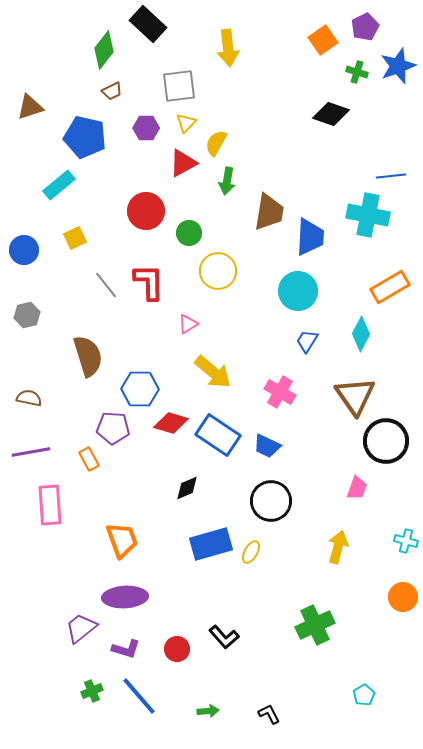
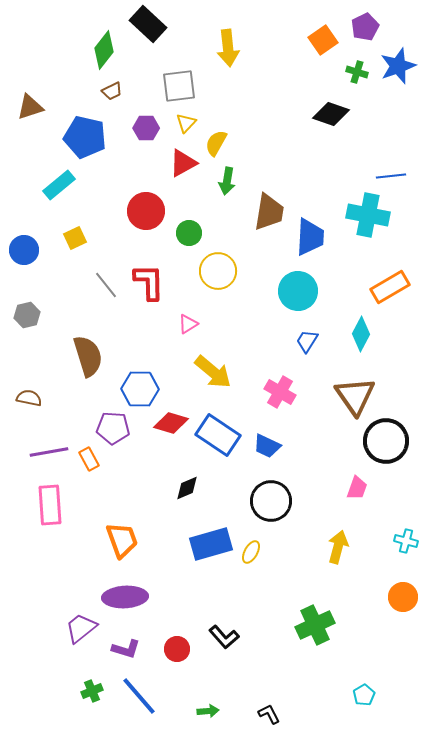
purple line at (31, 452): moved 18 px right
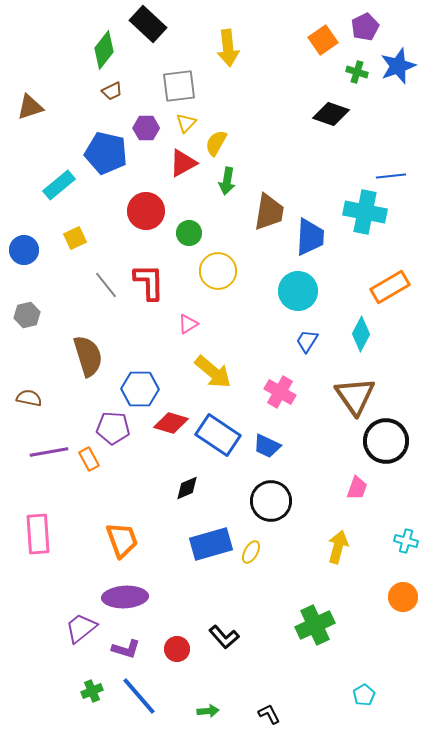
blue pentagon at (85, 137): moved 21 px right, 16 px down
cyan cross at (368, 215): moved 3 px left, 3 px up
pink rectangle at (50, 505): moved 12 px left, 29 px down
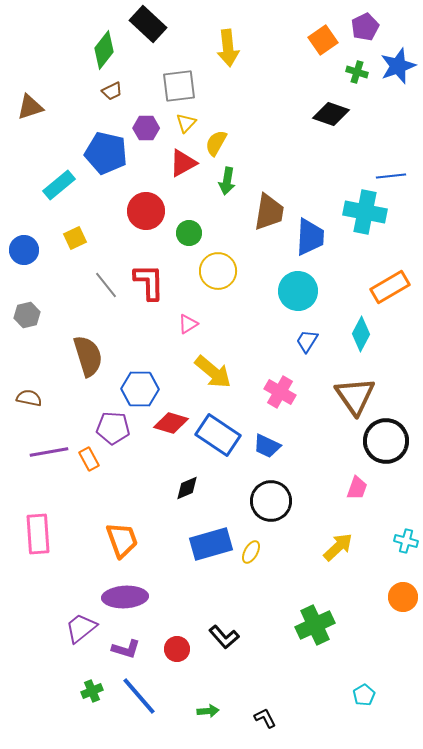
yellow arrow at (338, 547): rotated 32 degrees clockwise
black L-shape at (269, 714): moved 4 px left, 4 px down
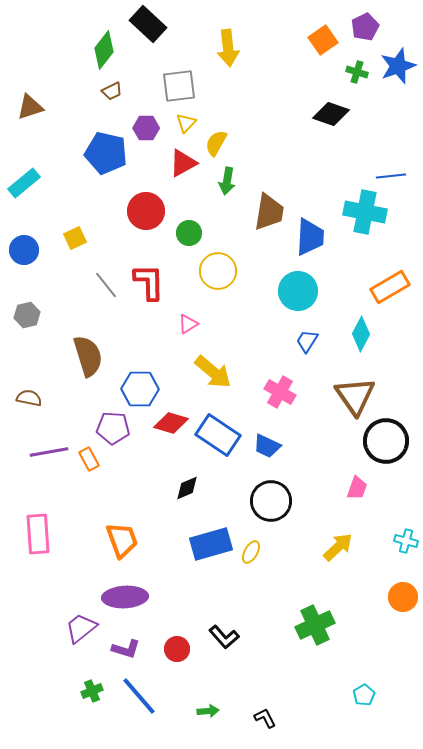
cyan rectangle at (59, 185): moved 35 px left, 2 px up
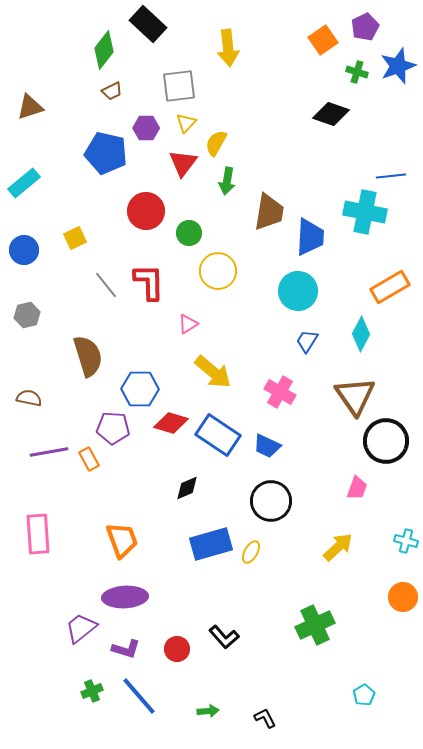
red triangle at (183, 163): rotated 24 degrees counterclockwise
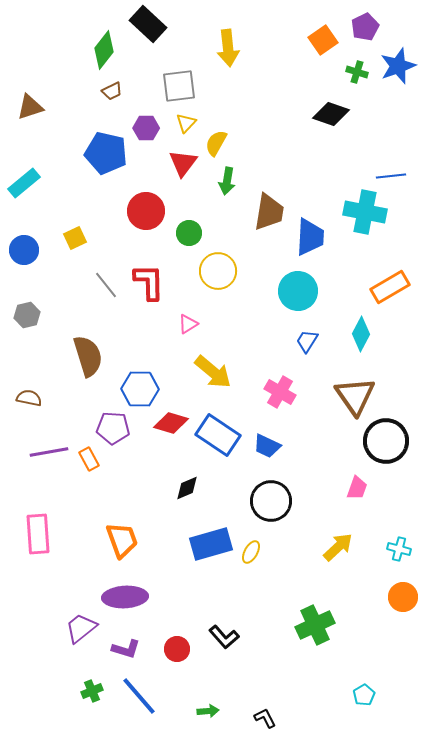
cyan cross at (406, 541): moved 7 px left, 8 px down
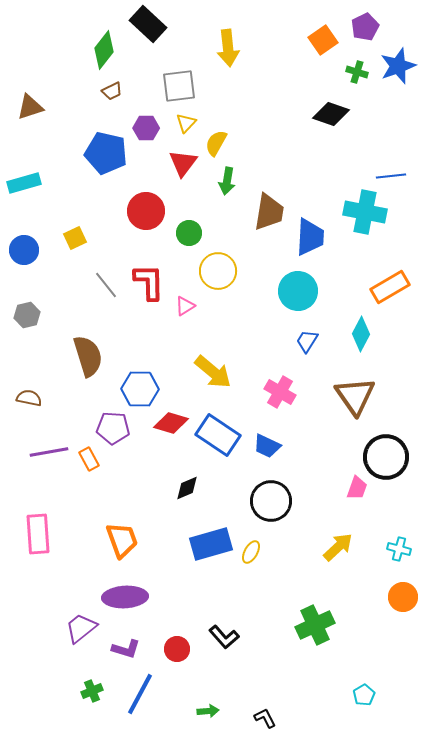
cyan rectangle at (24, 183): rotated 24 degrees clockwise
pink triangle at (188, 324): moved 3 px left, 18 px up
black circle at (386, 441): moved 16 px down
blue line at (139, 696): moved 1 px right, 2 px up; rotated 69 degrees clockwise
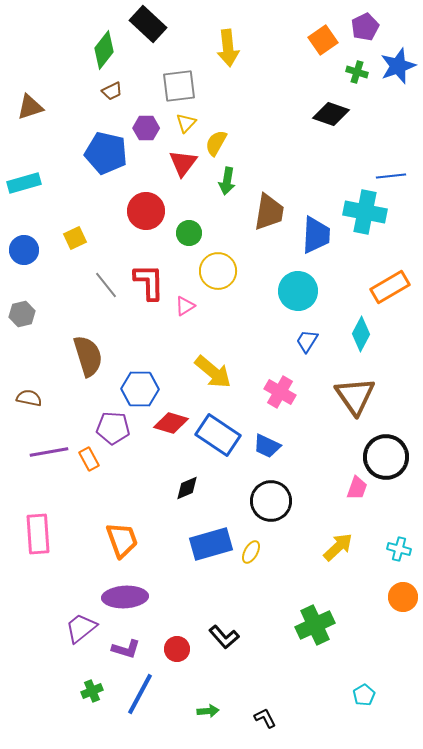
blue trapezoid at (310, 237): moved 6 px right, 2 px up
gray hexagon at (27, 315): moved 5 px left, 1 px up
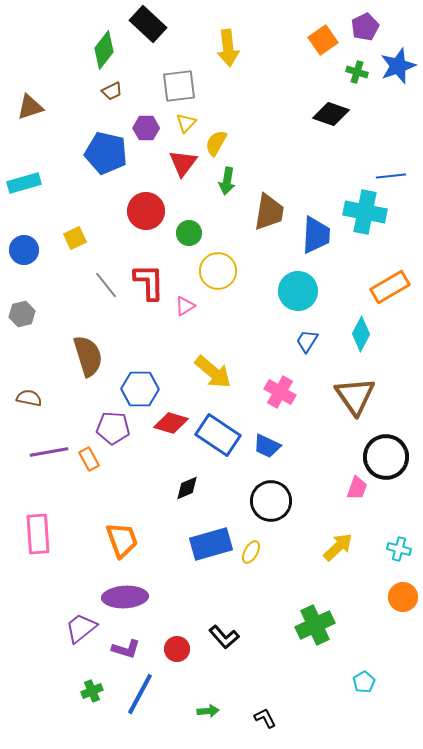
cyan pentagon at (364, 695): moved 13 px up
